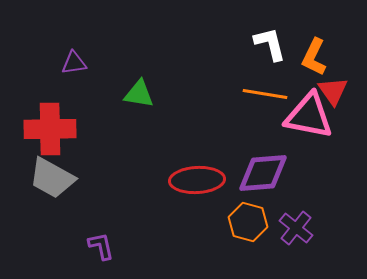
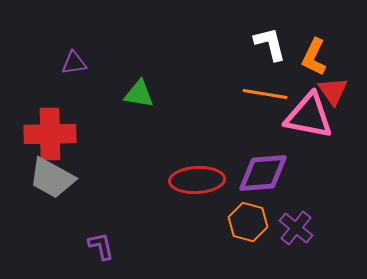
red cross: moved 5 px down
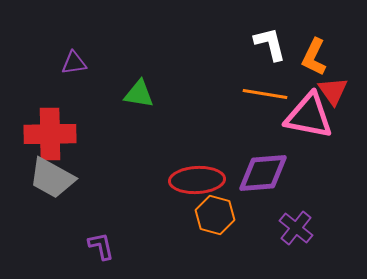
orange hexagon: moved 33 px left, 7 px up
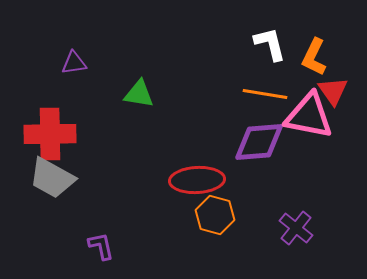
purple diamond: moved 4 px left, 31 px up
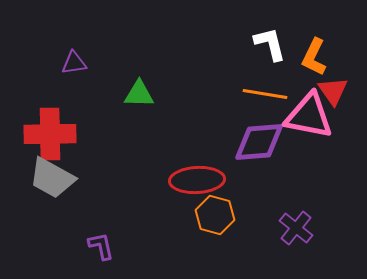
green triangle: rotated 8 degrees counterclockwise
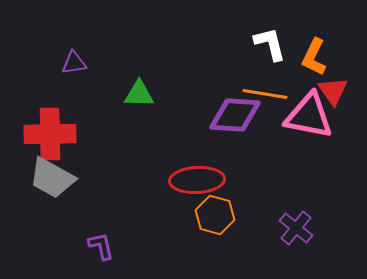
purple diamond: moved 24 px left, 27 px up; rotated 8 degrees clockwise
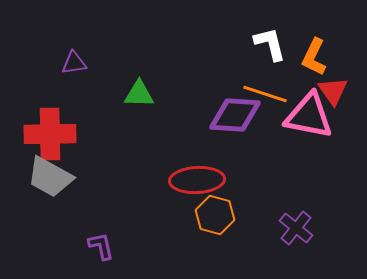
orange line: rotated 9 degrees clockwise
gray trapezoid: moved 2 px left, 1 px up
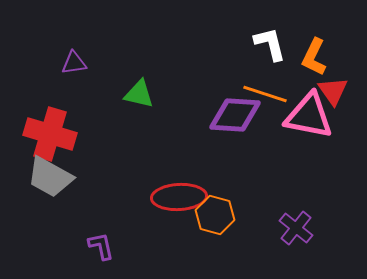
green triangle: rotated 12 degrees clockwise
red cross: rotated 18 degrees clockwise
red ellipse: moved 18 px left, 17 px down
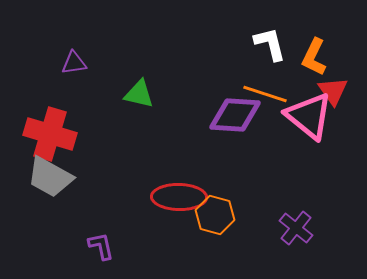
pink triangle: rotated 28 degrees clockwise
red ellipse: rotated 4 degrees clockwise
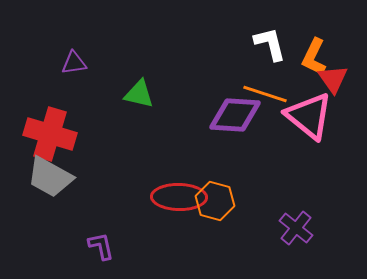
red triangle: moved 12 px up
orange hexagon: moved 14 px up
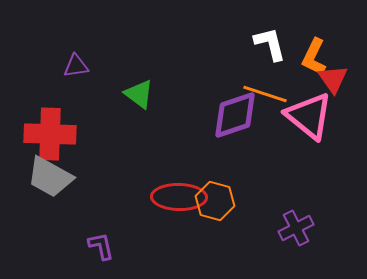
purple triangle: moved 2 px right, 3 px down
green triangle: rotated 24 degrees clockwise
purple diamond: rotated 22 degrees counterclockwise
red cross: rotated 15 degrees counterclockwise
purple cross: rotated 24 degrees clockwise
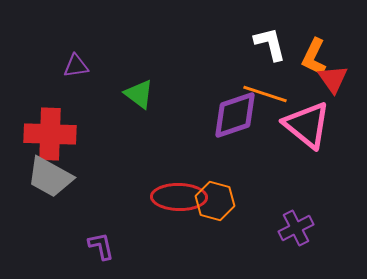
pink triangle: moved 2 px left, 9 px down
